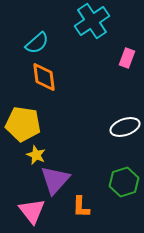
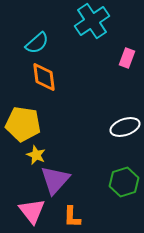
orange L-shape: moved 9 px left, 10 px down
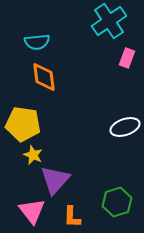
cyan cross: moved 17 px right
cyan semicircle: moved 1 px up; rotated 35 degrees clockwise
yellow star: moved 3 px left
green hexagon: moved 7 px left, 20 px down
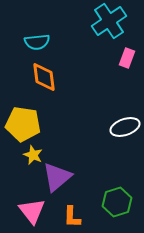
purple triangle: moved 2 px right, 3 px up; rotated 8 degrees clockwise
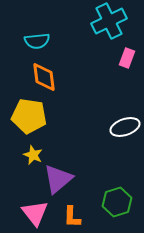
cyan cross: rotated 8 degrees clockwise
cyan semicircle: moved 1 px up
yellow pentagon: moved 6 px right, 8 px up
purple triangle: moved 1 px right, 2 px down
pink triangle: moved 3 px right, 2 px down
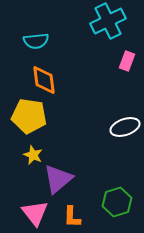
cyan cross: moved 1 px left
cyan semicircle: moved 1 px left
pink rectangle: moved 3 px down
orange diamond: moved 3 px down
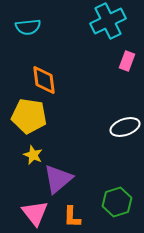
cyan semicircle: moved 8 px left, 14 px up
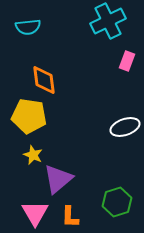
pink triangle: rotated 8 degrees clockwise
orange L-shape: moved 2 px left
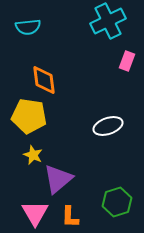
white ellipse: moved 17 px left, 1 px up
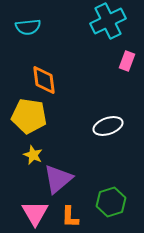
green hexagon: moved 6 px left
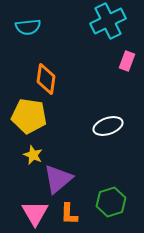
orange diamond: moved 2 px right, 1 px up; rotated 16 degrees clockwise
orange L-shape: moved 1 px left, 3 px up
